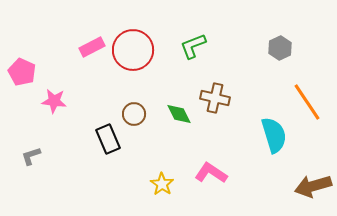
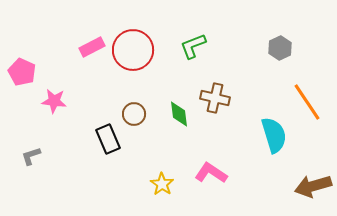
green diamond: rotated 20 degrees clockwise
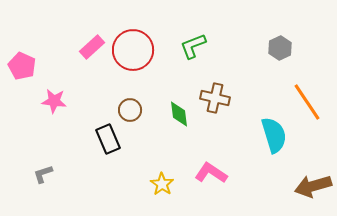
pink rectangle: rotated 15 degrees counterclockwise
pink pentagon: moved 6 px up
brown circle: moved 4 px left, 4 px up
gray L-shape: moved 12 px right, 18 px down
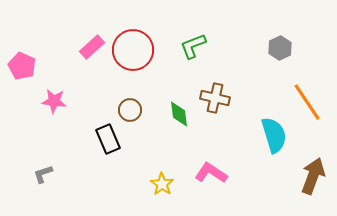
brown arrow: moved 10 px up; rotated 126 degrees clockwise
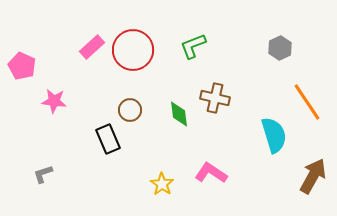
brown arrow: rotated 9 degrees clockwise
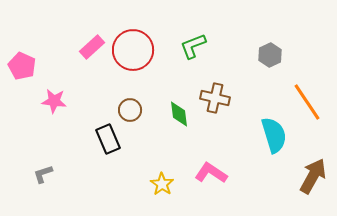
gray hexagon: moved 10 px left, 7 px down
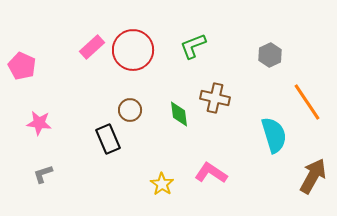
pink star: moved 15 px left, 22 px down
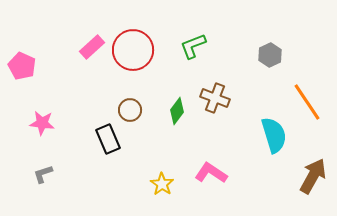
brown cross: rotated 8 degrees clockwise
green diamond: moved 2 px left, 3 px up; rotated 44 degrees clockwise
pink star: moved 3 px right
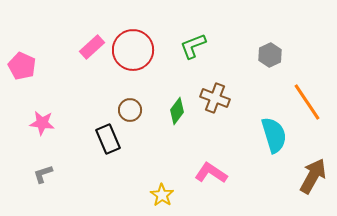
yellow star: moved 11 px down
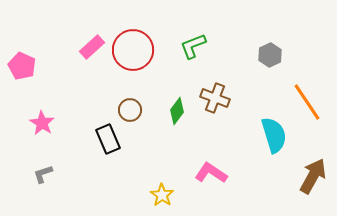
pink star: rotated 25 degrees clockwise
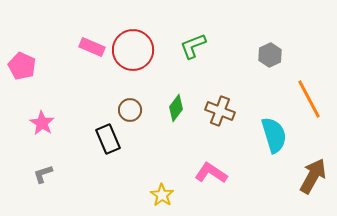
pink rectangle: rotated 65 degrees clockwise
brown cross: moved 5 px right, 13 px down
orange line: moved 2 px right, 3 px up; rotated 6 degrees clockwise
green diamond: moved 1 px left, 3 px up
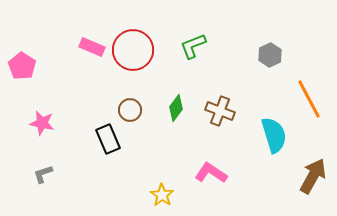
pink pentagon: rotated 8 degrees clockwise
pink star: rotated 20 degrees counterclockwise
